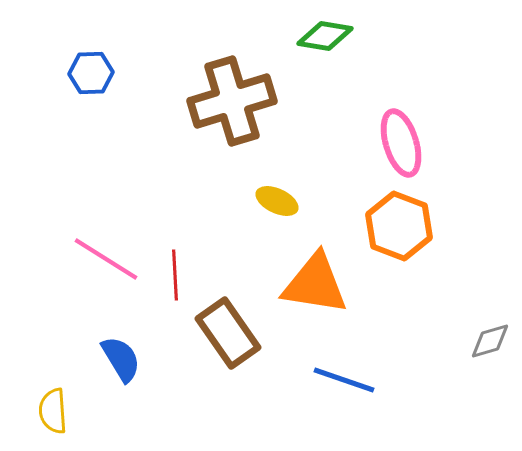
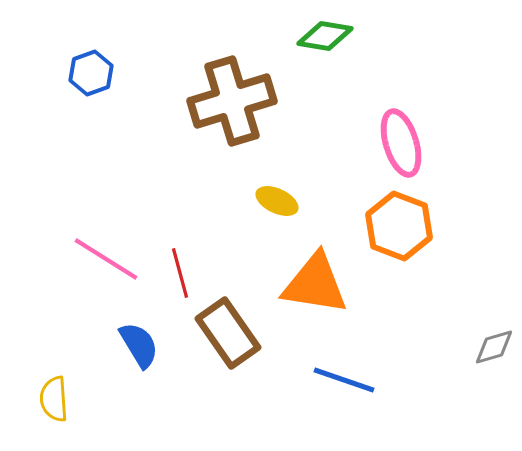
blue hexagon: rotated 18 degrees counterclockwise
red line: moved 5 px right, 2 px up; rotated 12 degrees counterclockwise
gray diamond: moved 4 px right, 6 px down
blue semicircle: moved 18 px right, 14 px up
yellow semicircle: moved 1 px right, 12 px up
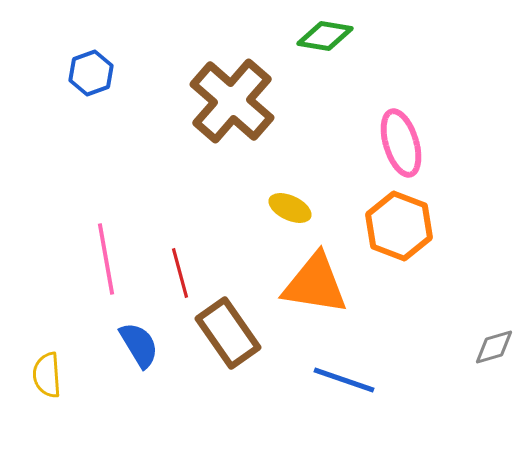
brown cross: rotated 32 degrees counterclockwise
yellow ellipse: moved 13 px right, 7 px down
pink line: rotated 48 degrees clockwise
yellow semicircle: moved 7 px left, 24 px up
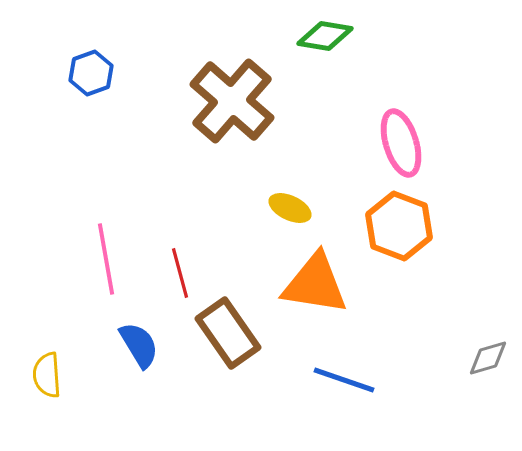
gray diamond: moved 6 px left, 11 px down
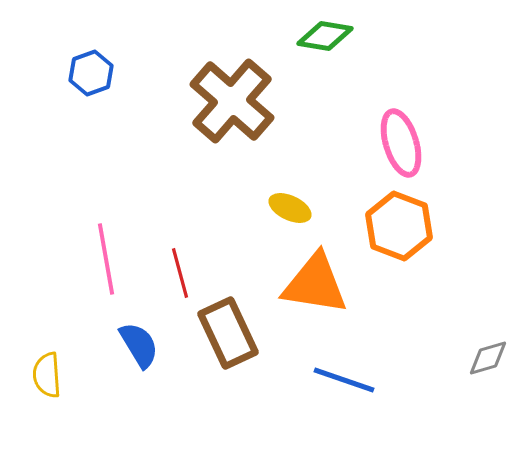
brown rectangle: rotated 10 degrees clockwise
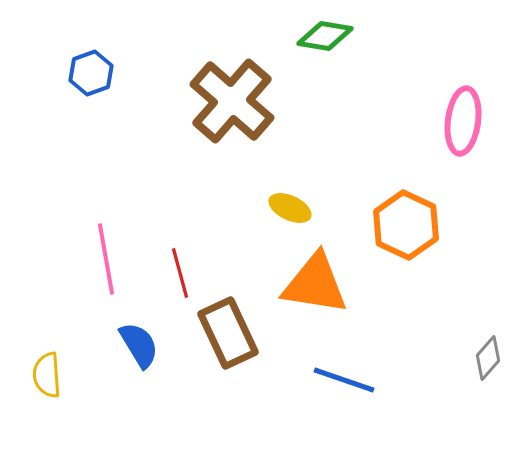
pink ellipse: moved 62 px right, 22 px up; rotated 24 degrees clockwise
orange hexagon: moved 7 px right, 1 px up; rotated 4 degrees clockwise
gray diamond: rotated 33 degrees counterclockwise
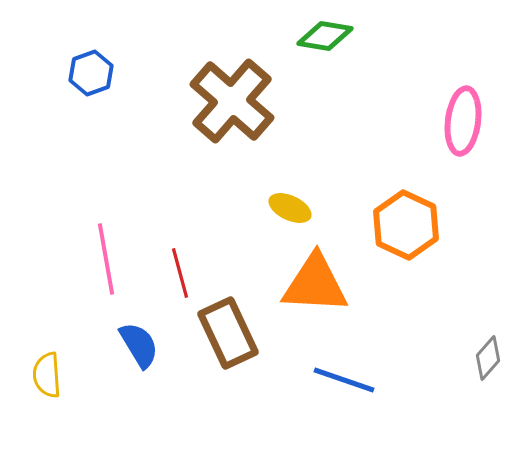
orange triangle: rotated 6 degrees counterclockwise
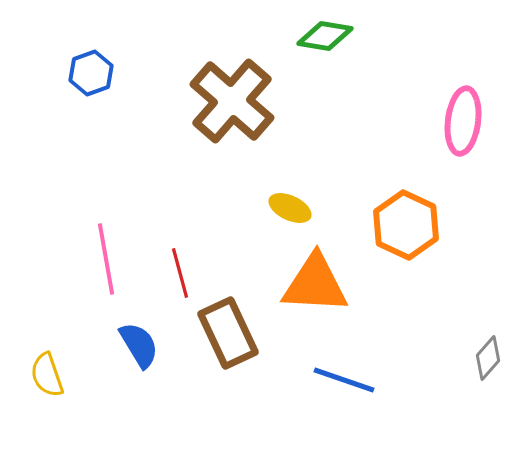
yellow semicircle: rotated 15 degrees counterclockwise
